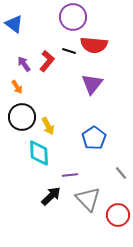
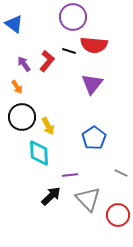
gray line: rotated 24 degrees counterclockwise
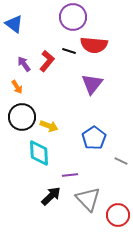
yellow arrow: moved 1 px right; rotated 42 degrees counterclockwise
gray line: moved 12 px up
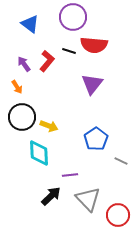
blue triangle: moved 16 px right
blue pentagon: moved 2 px right, 1 px down
